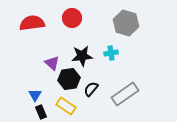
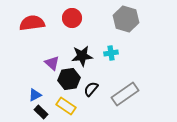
gray hexagon: moved 4 px up
blue triangle: rotated 32 degrees clockwise
black rectangle: rotated 24 degrees counterclockwise
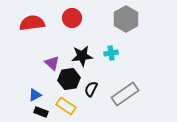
gray hexagon: rotated 15 degrees clockwise
black semicircle: rotated 14 degrees counterclockwise
black rectangle: rotated 24 degrees counterclockwise
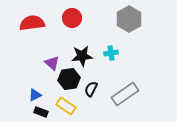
gray hexagon: moved 3 px right
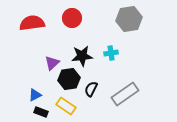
gray hexagon: rotated 20 degrees clockwise
purple triangle: rotated 35 degrees clockwise
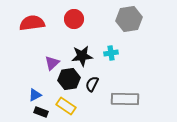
red circle: moved 2 px right, 1 px down
black semicircle: moved 1 px right, 5 px up
gray rectangle: moved 5 px down; rotated 36 degrees clockwise
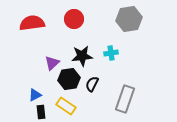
gray rectangle: rotated 72 degrees counterclockwise
black rectangle: rotated 64 degrees clockwise
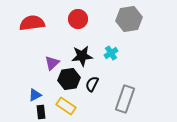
red circle: moved 4 px right
cyan cross: rotated 24 degrees counterclockwise
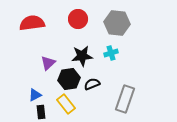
gray hexagon: moved 12 px left, 4 px down; rotated 15 degrees clockwise
cyan cross: rotated 16 degrees clockwise
purple triangle: moved 4 px left
black semicircle: rotated 42 degrees clockwise
yellow rectangle: moved 2 px up; rotated 18 degrees clockwise
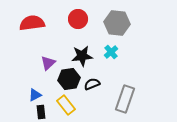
cyan cross: moved 1 px up; rotated 24 degrees counterclockwise
yellow rectangle: moved 1 px down
